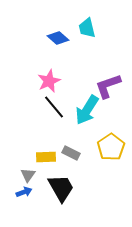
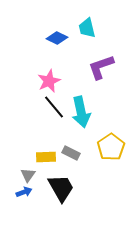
blue diamond: moved 1 px left; rotated 15 degrees counterclockwise
purple L-shape: moved 7 px left, 19 px up
cyan arrow: moved 6 px left, 2 px down; rotated 44 degrees counterclockwise
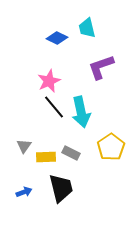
gray triangle: moved 4 px left, 29 px up
black trapezoid: rotated 16 degrees clockwise
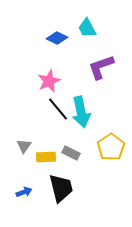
cyan trapezoid: rotated 15 degrees counterclockwise
black line: moved 4 px right, 2 px down
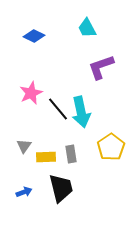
blue diamond: moved 23 px left, 2 px up
pink star: moved 18 px left, 12 px down
gray rectangle: moved 1 px down; rotated 54 degrees clockwise
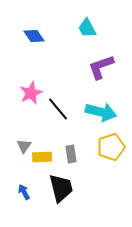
blue diamond: rotated 30 degrees clockwise
cyan arrow: moved 20 px right; rotated 64 degrees counterclockwise
yellow pentagon: rotated 16 degrees clockwise
yellow rectangle: moved 4 px left
blue arrow: rotated 98 degrees counterclockwise
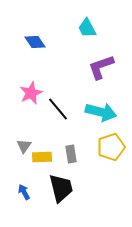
blue diamond: moved 1 px right, 6 px down
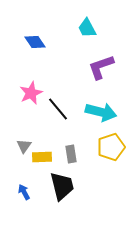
black trapezoid: moved 1 px right, 2 px up
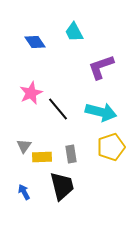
cyan trapezoid: moved 13 px left, 4 px down
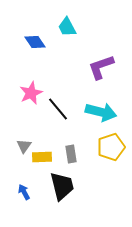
cyan trapezoid: moved 7 px left, 5 px up
